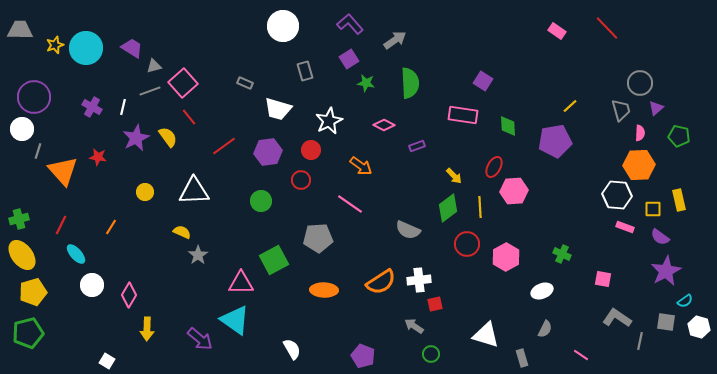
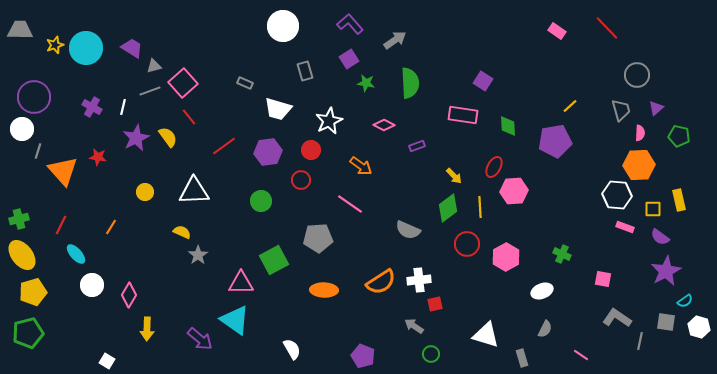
gray circle at (640, 83): moved 3 px left, 8 px up
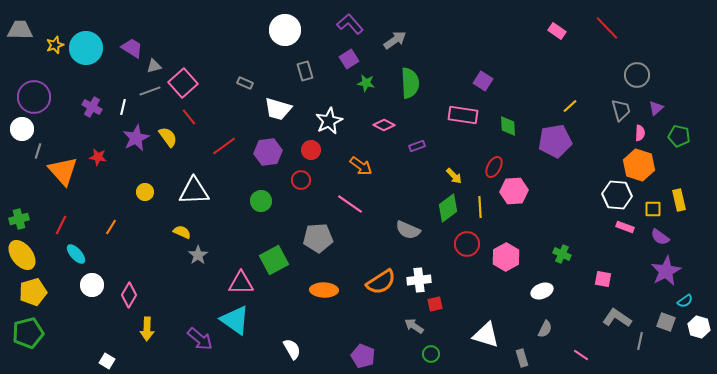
white circle at (283, 26): moved 2 px right, 4 px down
orange hexagon at (639, 165): rotated 20 degrees clockwise
gray square at (666, 322): rotated 12 degrees clockwise
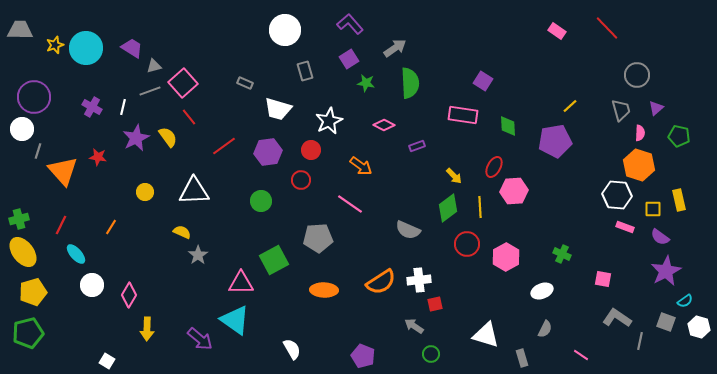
gray arrow at (395, 40): moved 8 px down
yellow ellipse at (22, 255): moved 1 px right, 3 px up
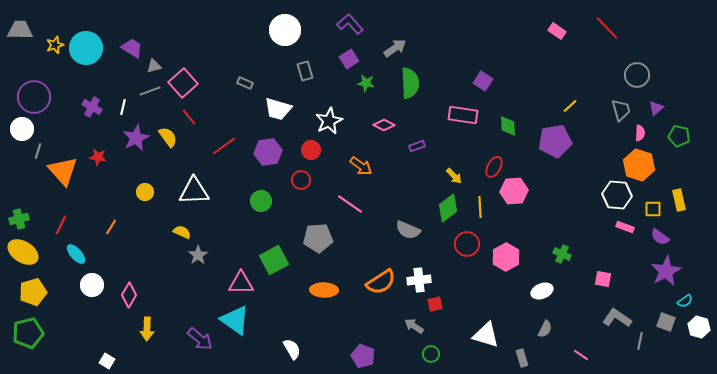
yellow ellipse at (23, 252): rotated 20 degrees counterclockwise
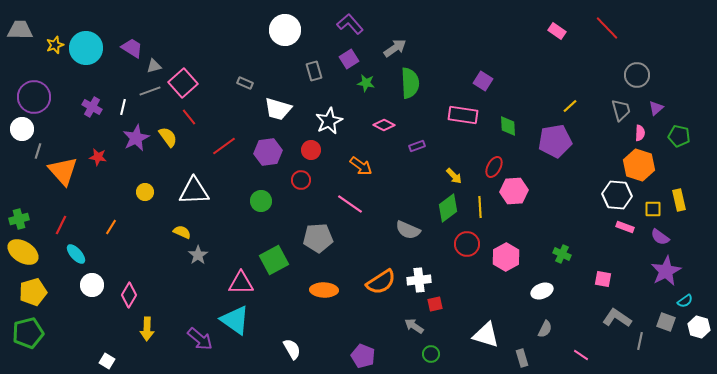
gray rectangle at (305, 71): moved 9 px right
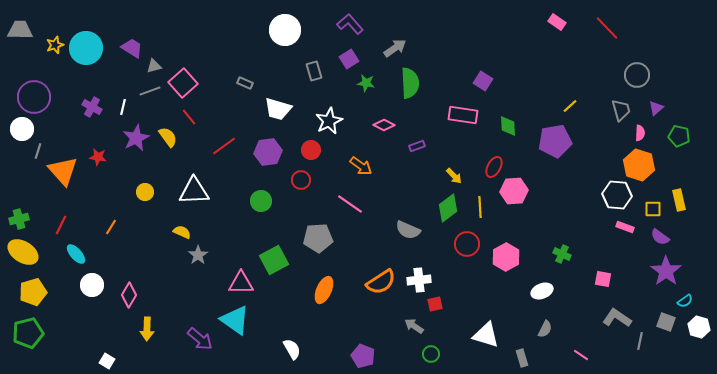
pink rectangle at (557, 31): moved 9 px up
purple star at (666, 271): rotated 8 degrees counterclockwise
orange ellipse at (324, 290): rotated 68 degrees counterclockwise
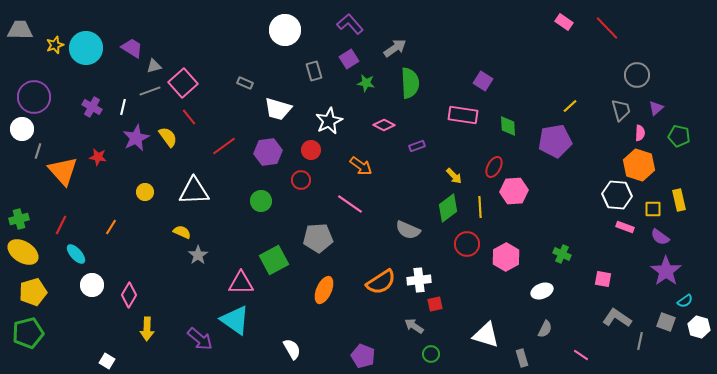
pink rectangle at (557, 22): moved 7 px right
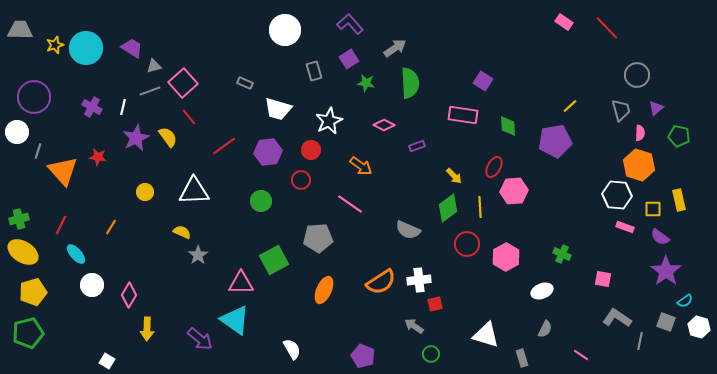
white circle at (22, 129): moved 5 px left, 3 px down
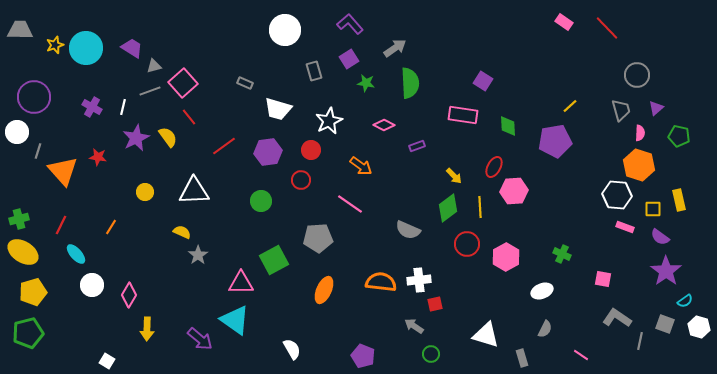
orange semicircle at (381, 282): rotated 140 degrees counterclockwise
gray square at (666, 322): moved 1 px left, 2 px down
